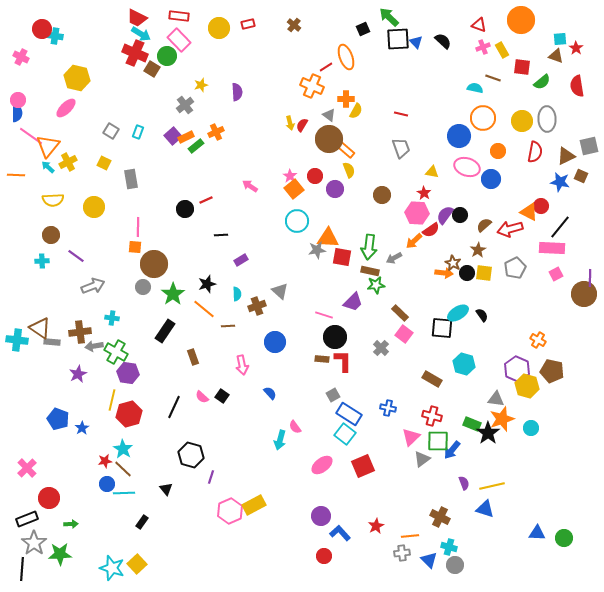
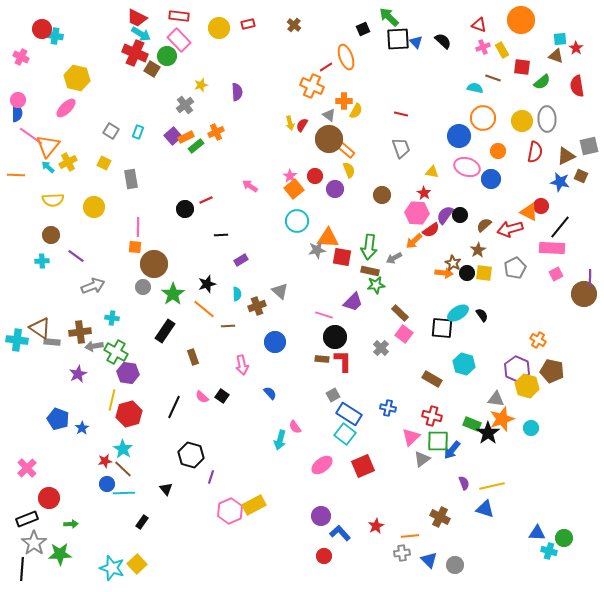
orange cross at (346, 99): moved 2 px left, 2 px down
cyan cross at (449, 547): moved 100 px right, 4 px down
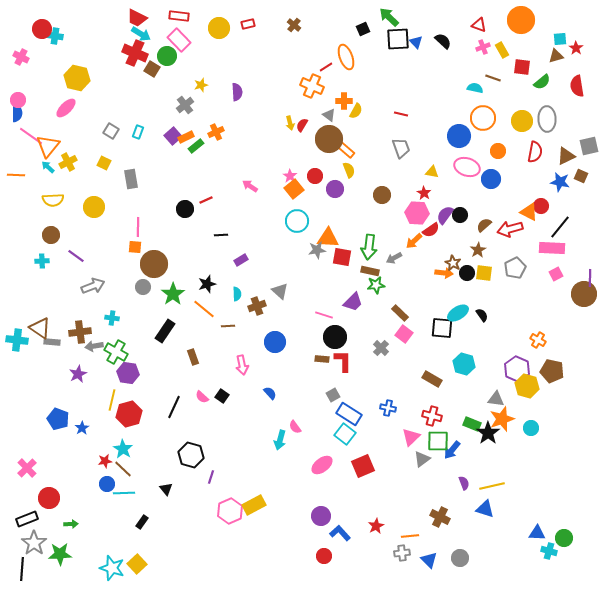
brown triangle at (556, 56): rotated 35 degrees counterclockwise
gray circle at (455, 565): moved 5 px right, 7 px up
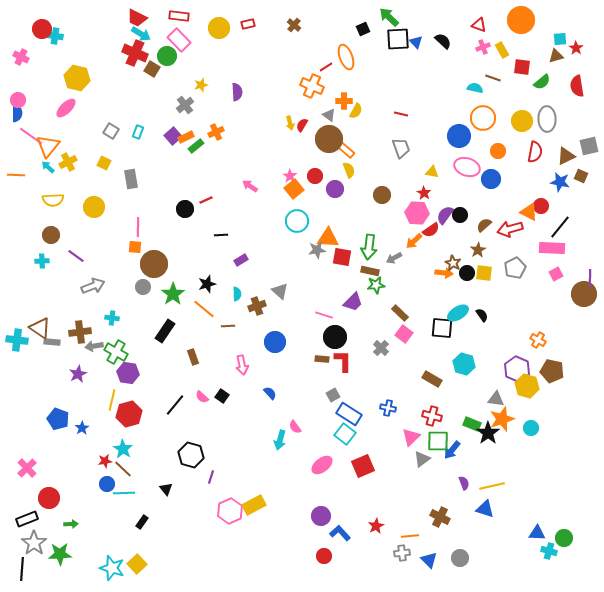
black line at (174, 407): moved 1 px right, 2 px up; rotated 15 degrees clockwise
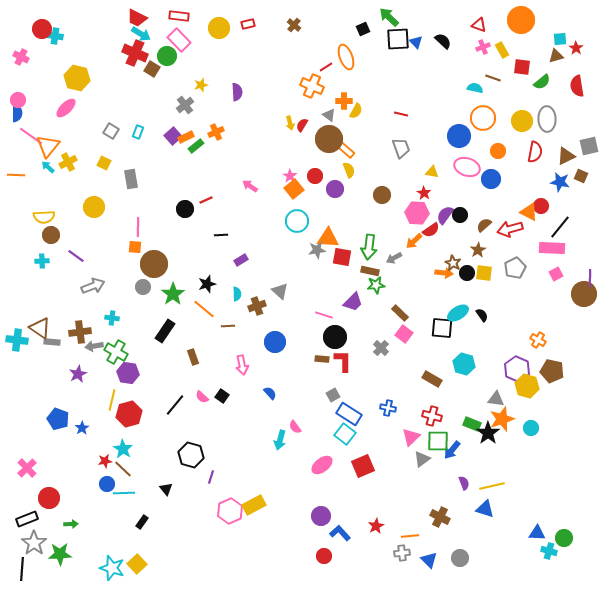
yellow semicircle at (53, 200): moved 9 px left, 17 px down
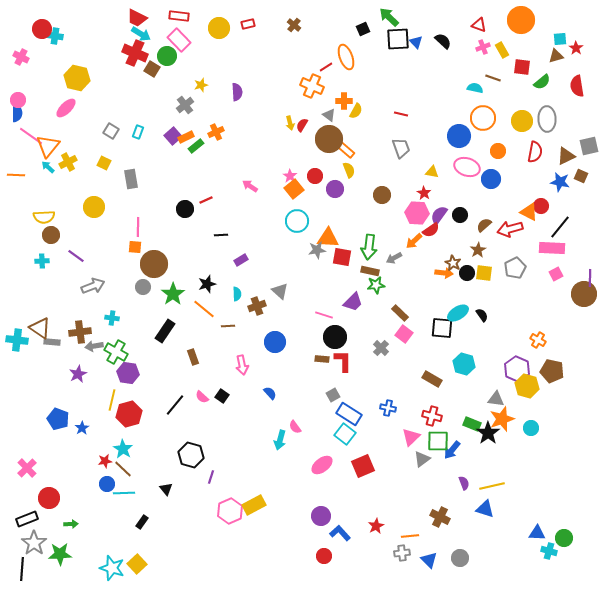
purple semicircle at (445, 215): moved 6 px left
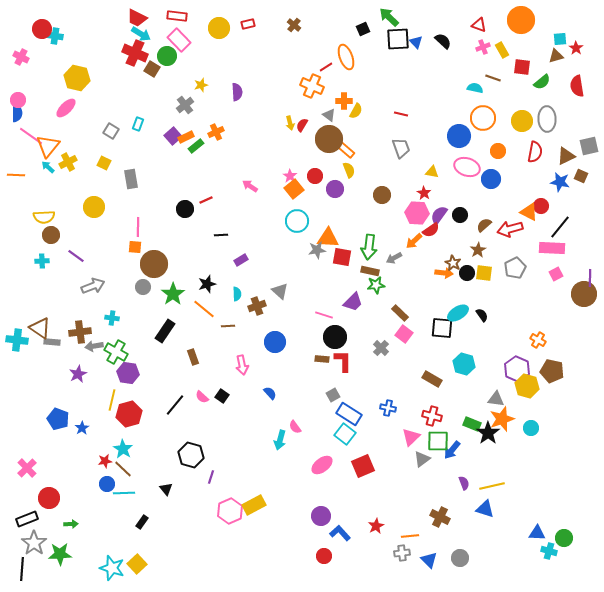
red rectangle at (179, 16): moved 2 px left
cyan rectangle at (138, 132): moved 8 px up
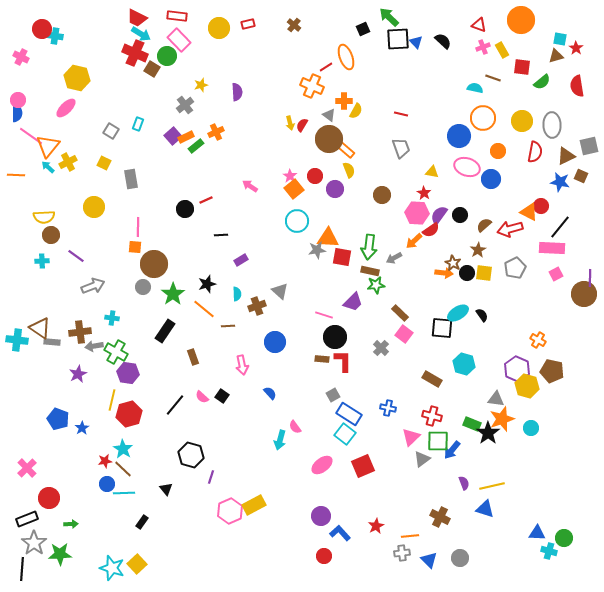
cyan square at (560, 39): rotated 16 degrees clockwise
gray ellipse at (547, 119): moved 5 px right, 6 px down
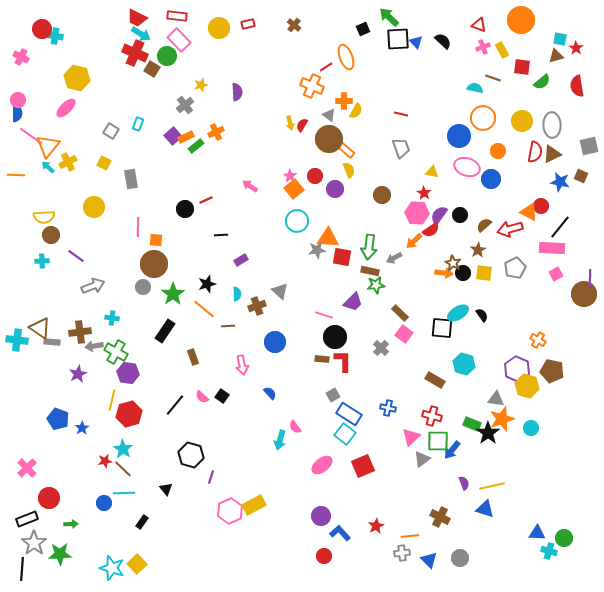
brown triangle at (566, 156): moved 14 px left, 2 px up
orange square at (135, 247): moved 21 px right, 7 px up
black circle at (467, 273): moved 4 px left
brown rectangle at (432, 379): moved 3 px right, 1 px down
blue circle at (107, 484): moved 3 px left, 19 px down
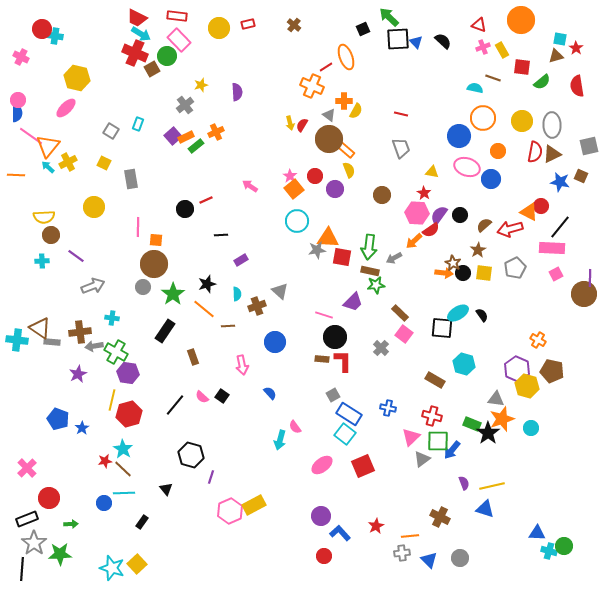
brown square at (152, 69): rotated 28 degrees clockwise
green circle at (564, 538): moved 8 px down
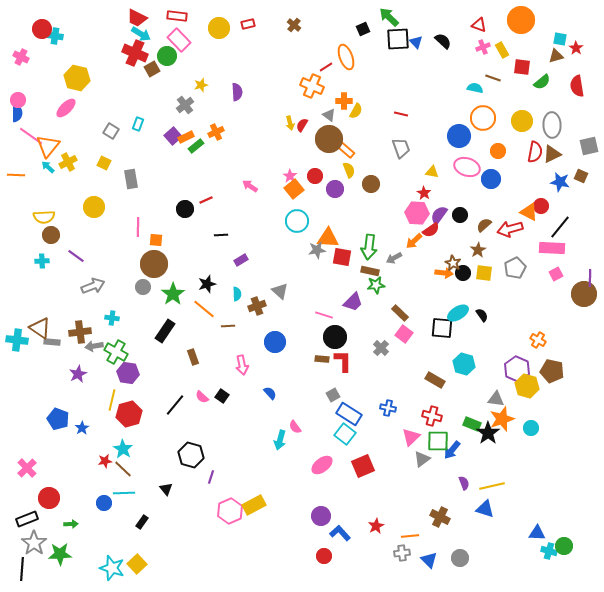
brown circle at (382, 195): moved 11 px left, 11 px up
